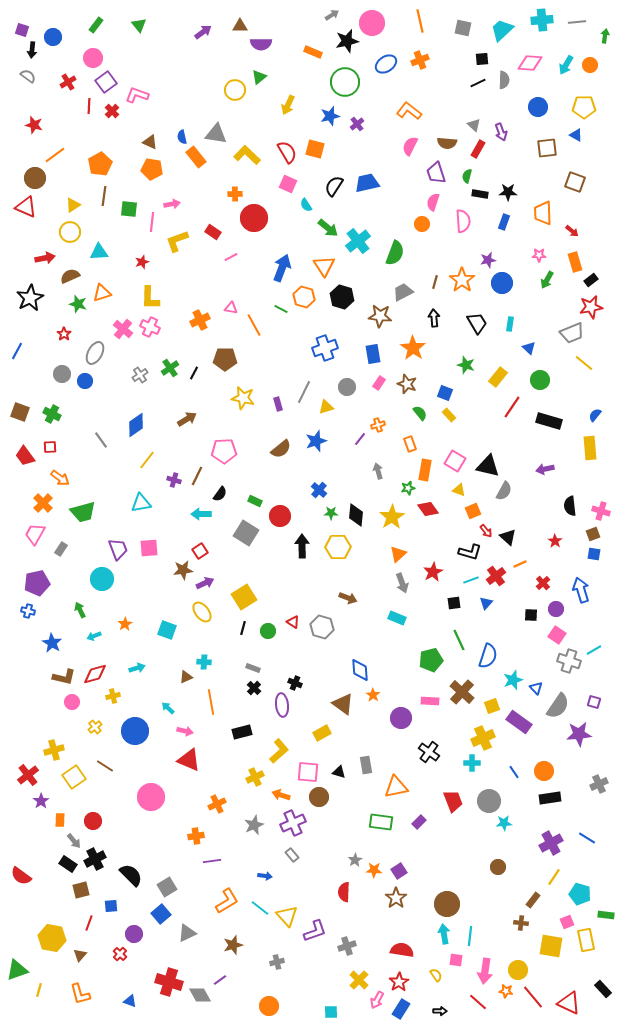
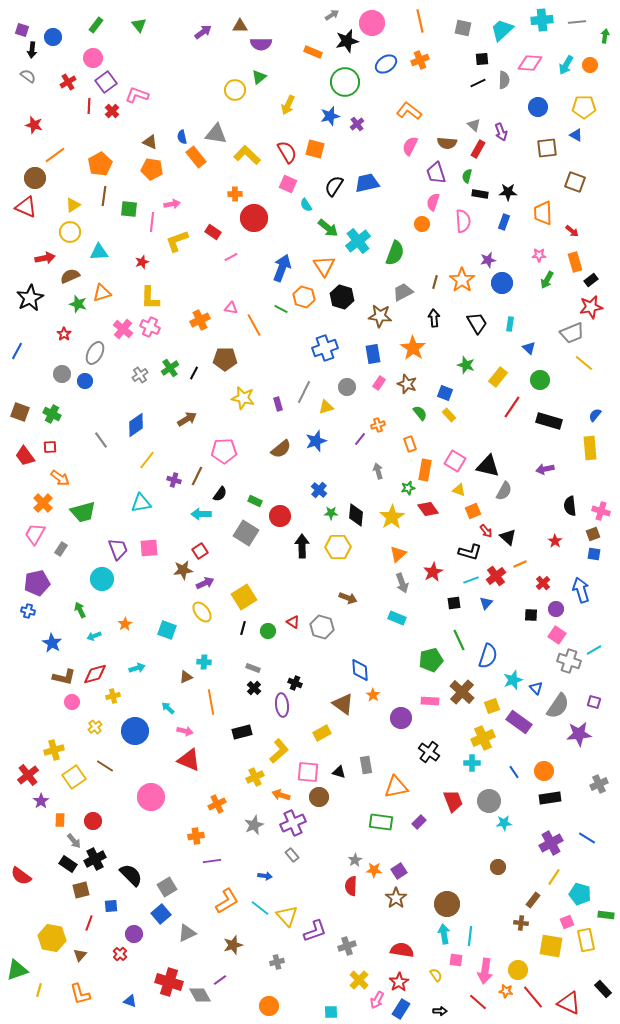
red semicircle at (344, 892): moved 7 px right, 6 px up
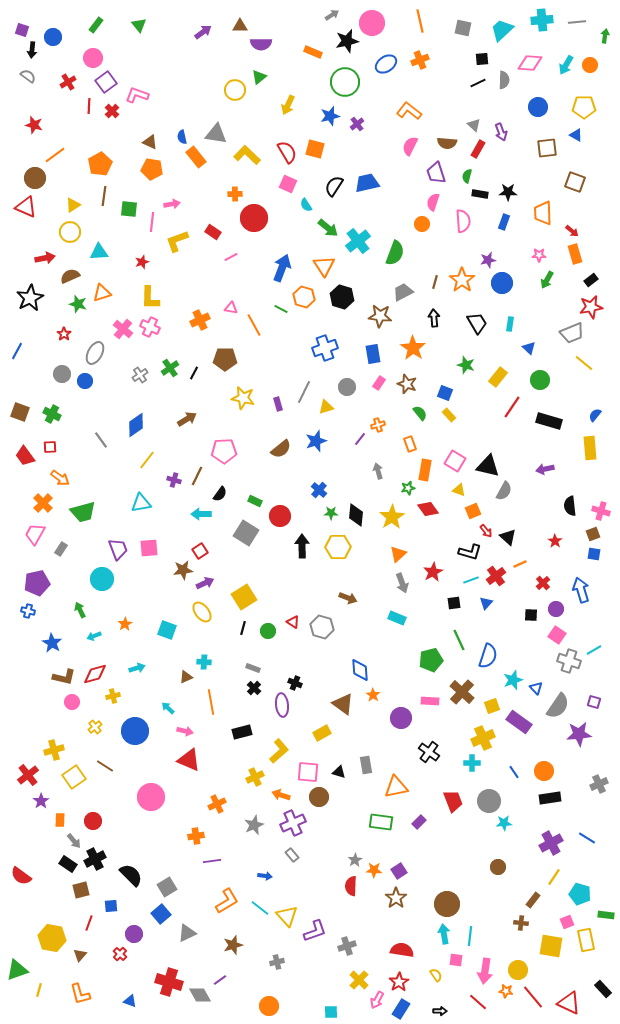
orange rectangle at (575, 262): moved 8 px up
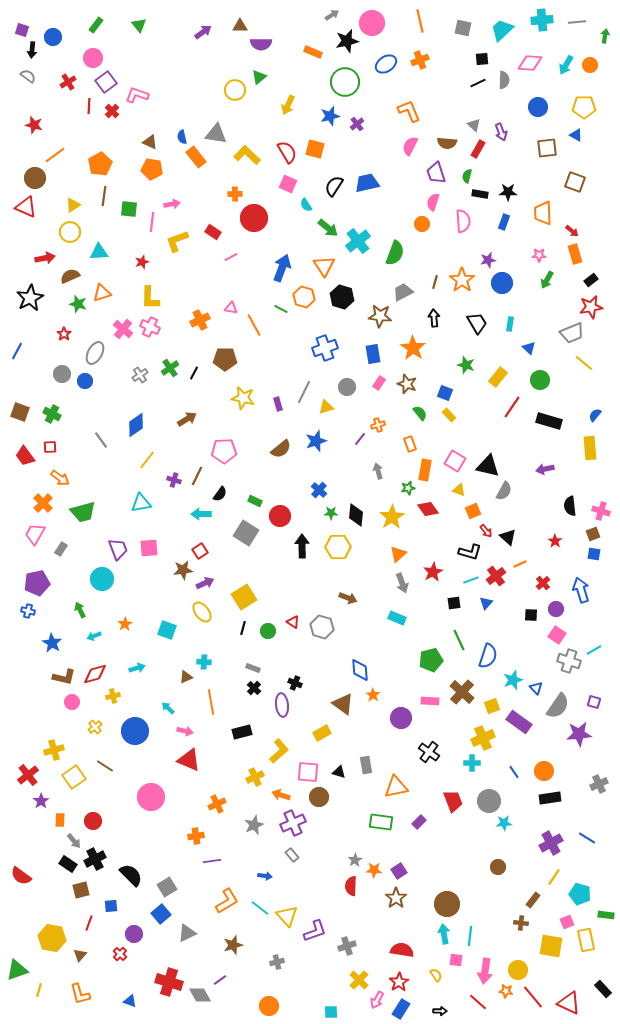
orange L-shape at (409, 111): rotated 30 degrees clockwise
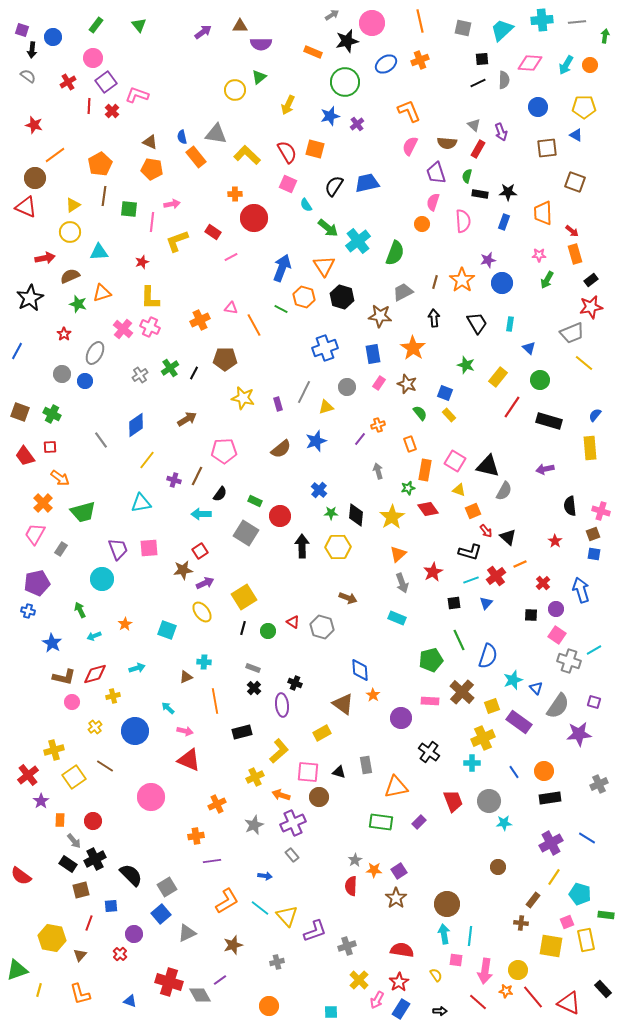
orange line at (211, 702): moved 4 px right, 1 px up
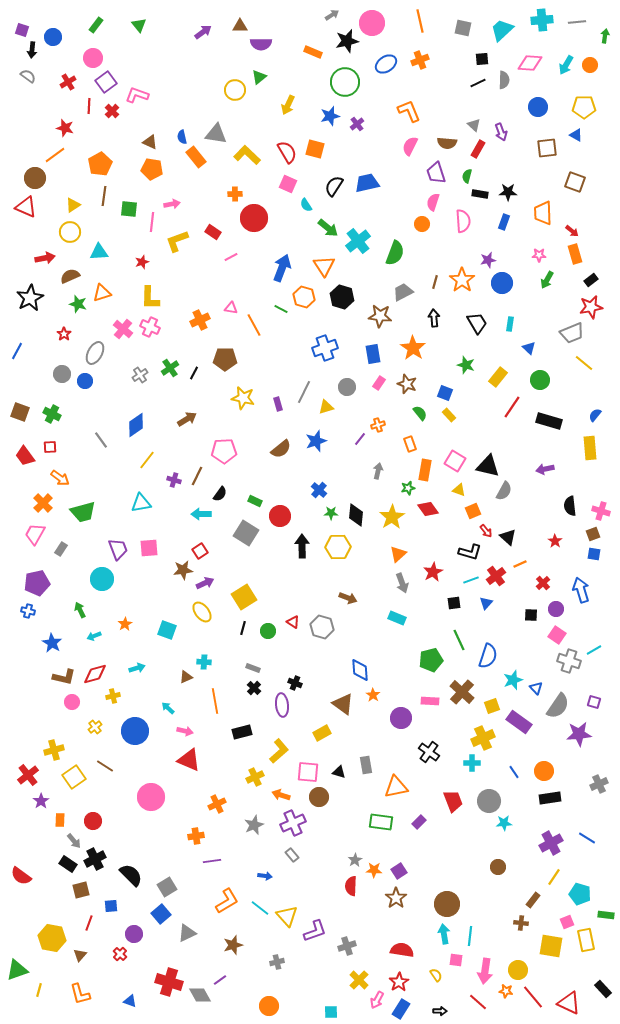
red star at (34, 125): moved 31 px right, 3 px down
gray arrow at (378, 471): rotated 28 degrees clockwise
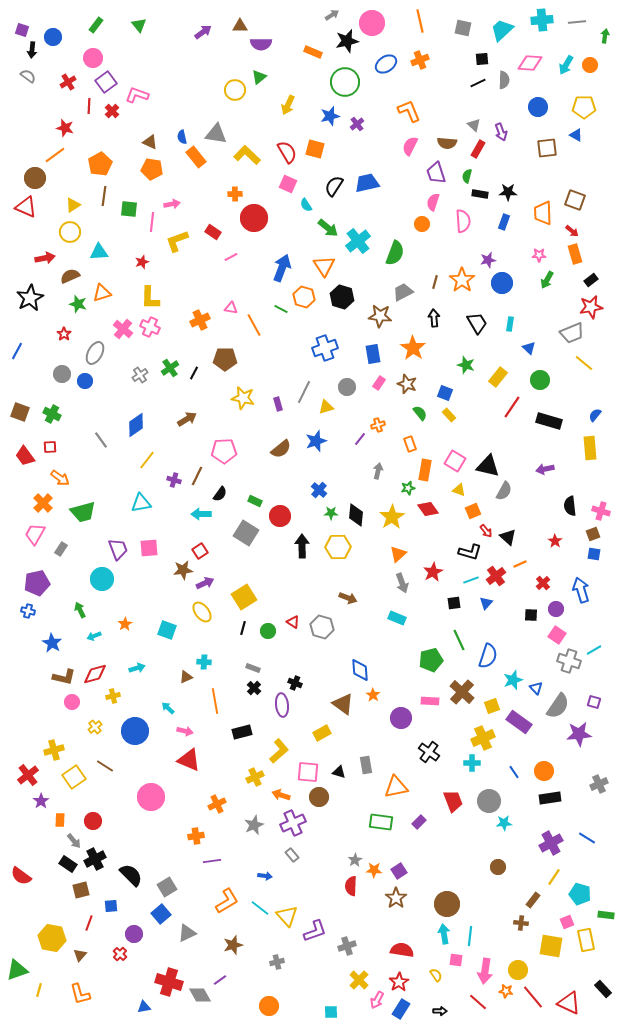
brown square at (575, 182): moved 18 px down
blue triangle at (130, 1001): moved 14 px right, 6 px down; rotated 32 degrees counterclockwise
